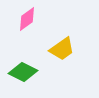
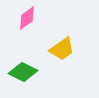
pink diamond: moved 1 px up
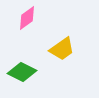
green diamond: moved 1 px left
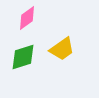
green diamond: moved 1 px right, 15 px up; rotated 44 degrees counterclockwise
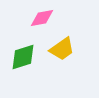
pink diamond: moved 15 px right; rotated 25 degrees clockwise
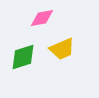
yellow trapezoid: rotated 12 degrees clockwise
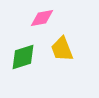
yellow trapezoid: rotated 92 degrees clockwise
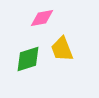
green diamond: moved 5 px right, 2 px down
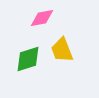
yellow trapezoid: moved 1 px down
